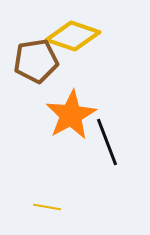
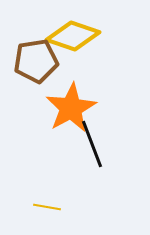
orange star: moved 7 px up
black line: moved 15 px left, 2 px down
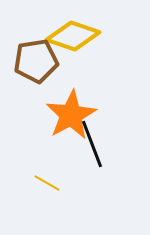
orange star: moved 7 px down
yellow line: moved 24 px up; rotated 20 degrees clockwise
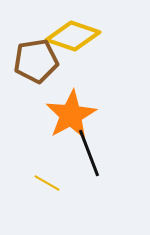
black line: moved 3 px left, 9 px down
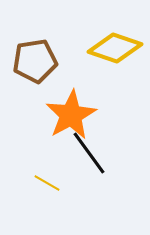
yellow diamond: moved 42 px right, 12 px down
brown pentagon: moved 1 px left
black line: rotated 15 degrees counterclockwise
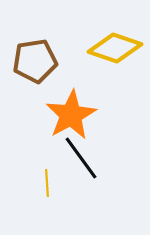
black line: moved 8 px left, 5 px down
yellow line: rotated 56 degrees clockwise
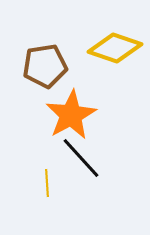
brown pentagon: moved 10 px right, 5 px down
black line: rotated 6 degrees counterclockwise
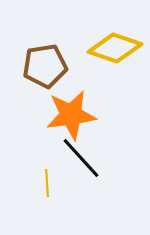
orange star: rotated 21 degrees clockwise
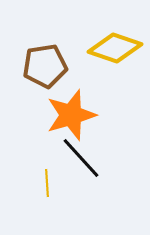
orange star: rotated 9 degrees counterclockwise
